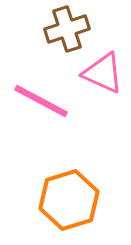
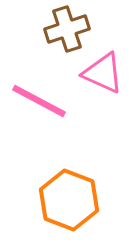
pink line: moved 2 px left
orange hexagon: rotated 22 degrees counterclockwise
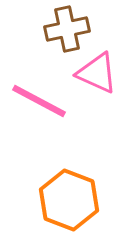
brown cross: rotated 6 degrees clockwise
pink triangle: moved 6 px left
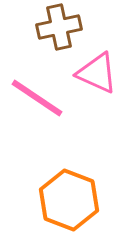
brown cross: moved 8 px left, 2 px up
pink line: moved 2 px left, 3 px up; rotated 6 degrees clockwise
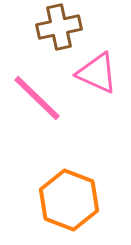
pink line: rotated 10 degrees clockwise
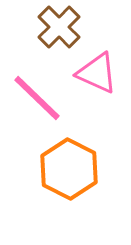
brown cross: rotated 33 degrees counterclockwise
orange hexagon: moved 31 px up; rotated 6 degrees clockwise
